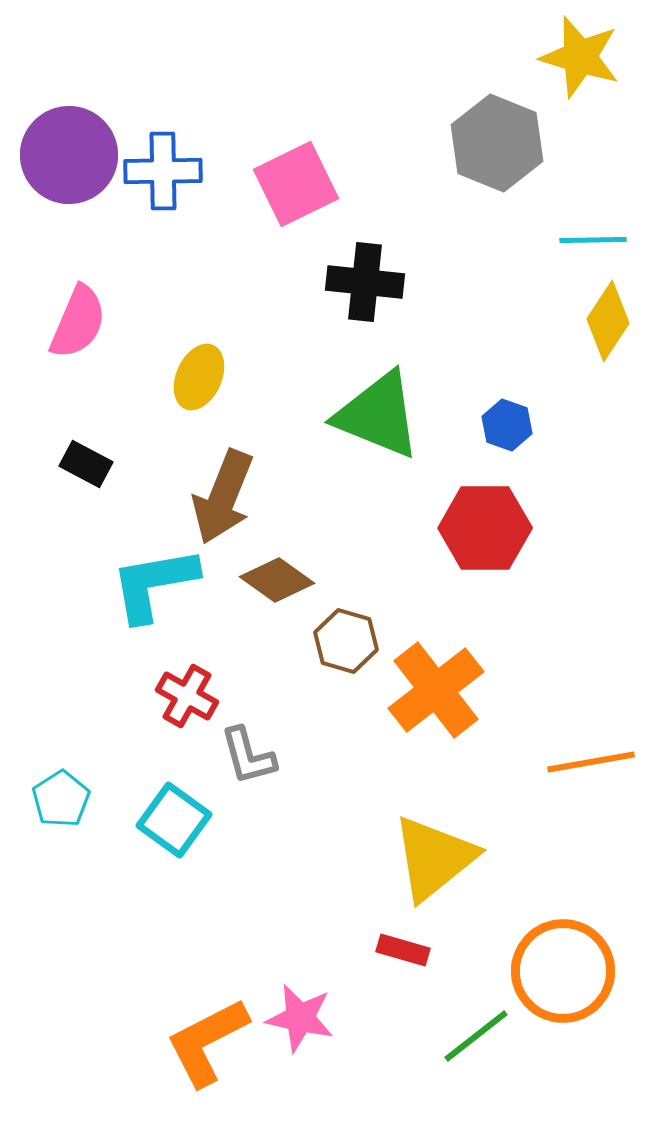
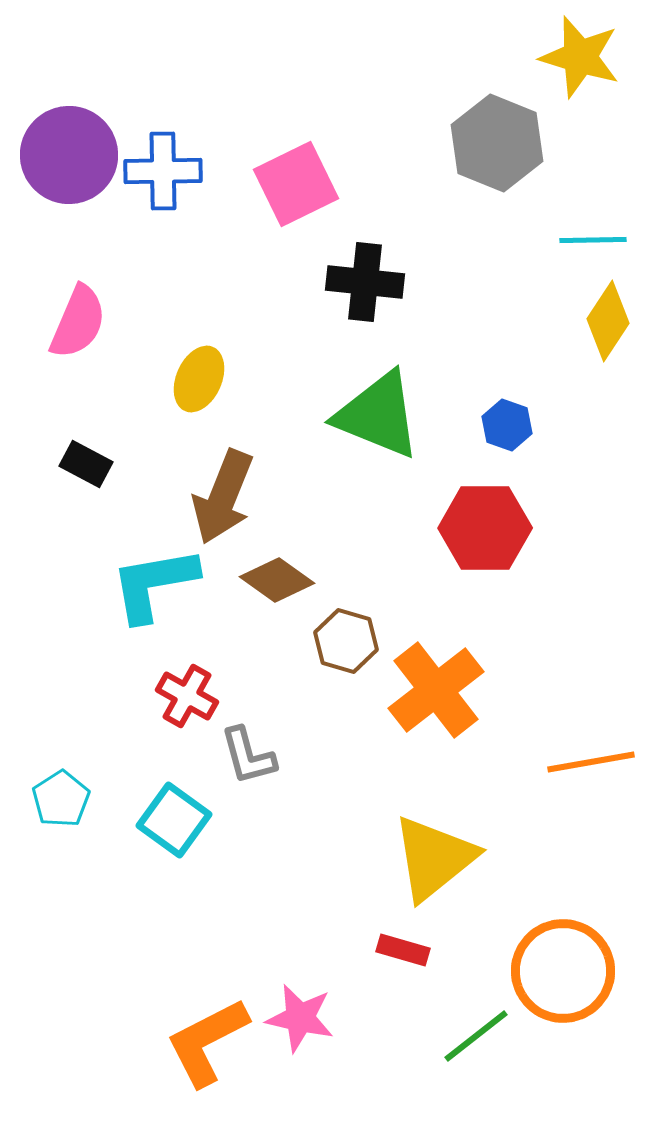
yellow ellipse: moved 2 px down
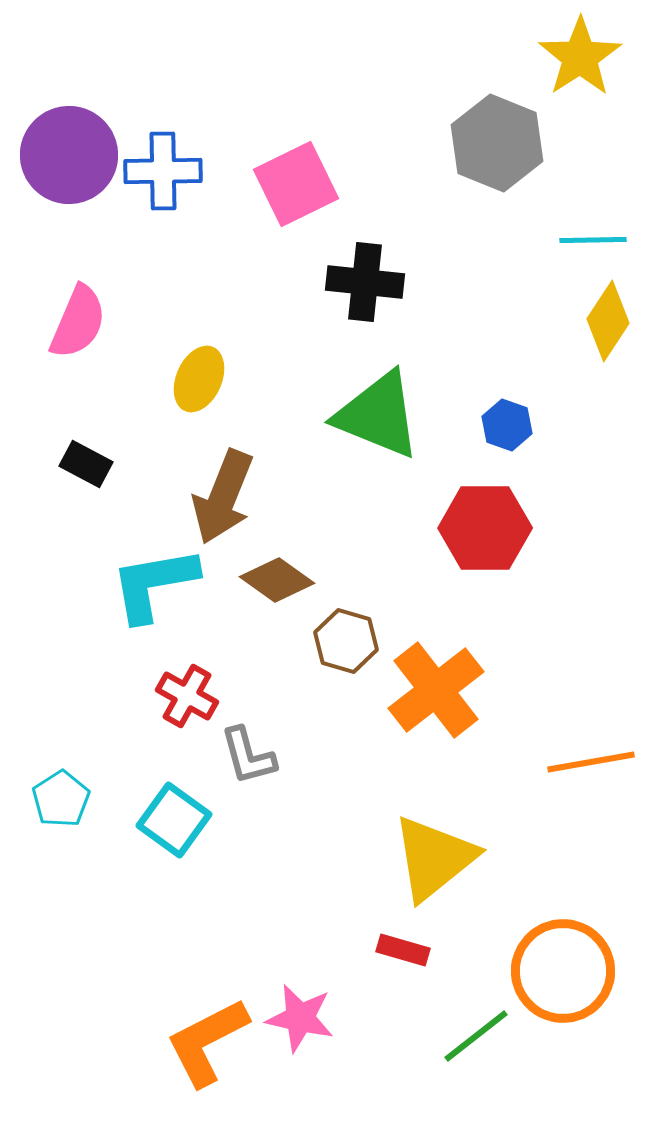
yellow star: rotated 22 degrees clockwise
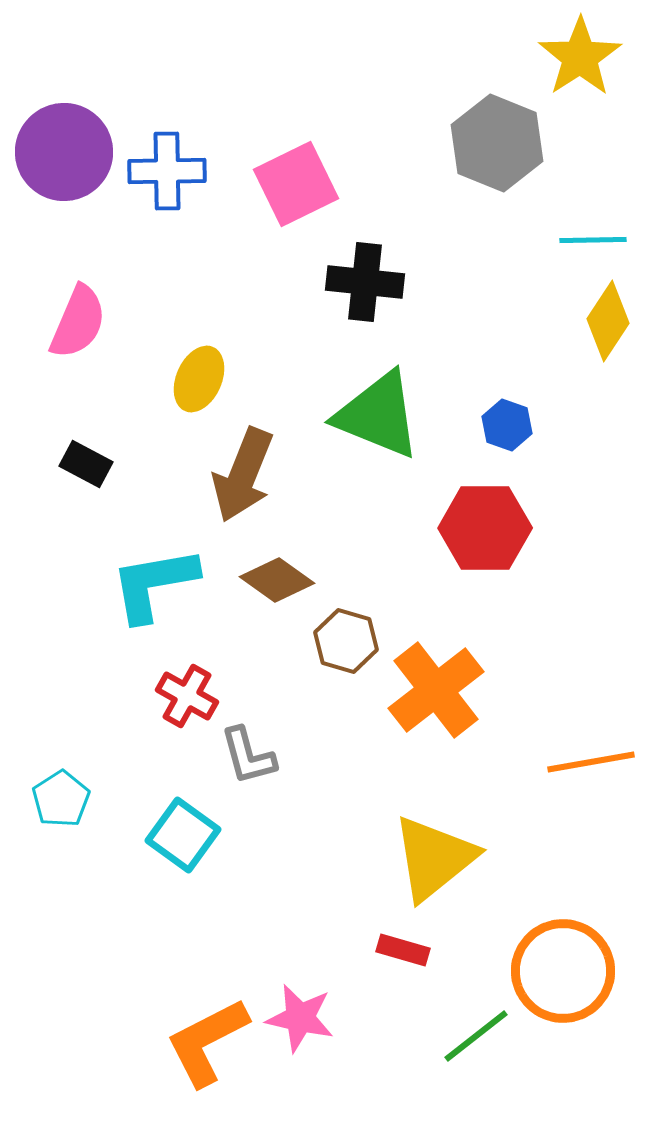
purple circle: moved 5 px left, 3 px up
blue cross: moved 4 px right
brown arrow: moved 20 px right, 22 px up
cyan square: moved 9 px right, 15 px down
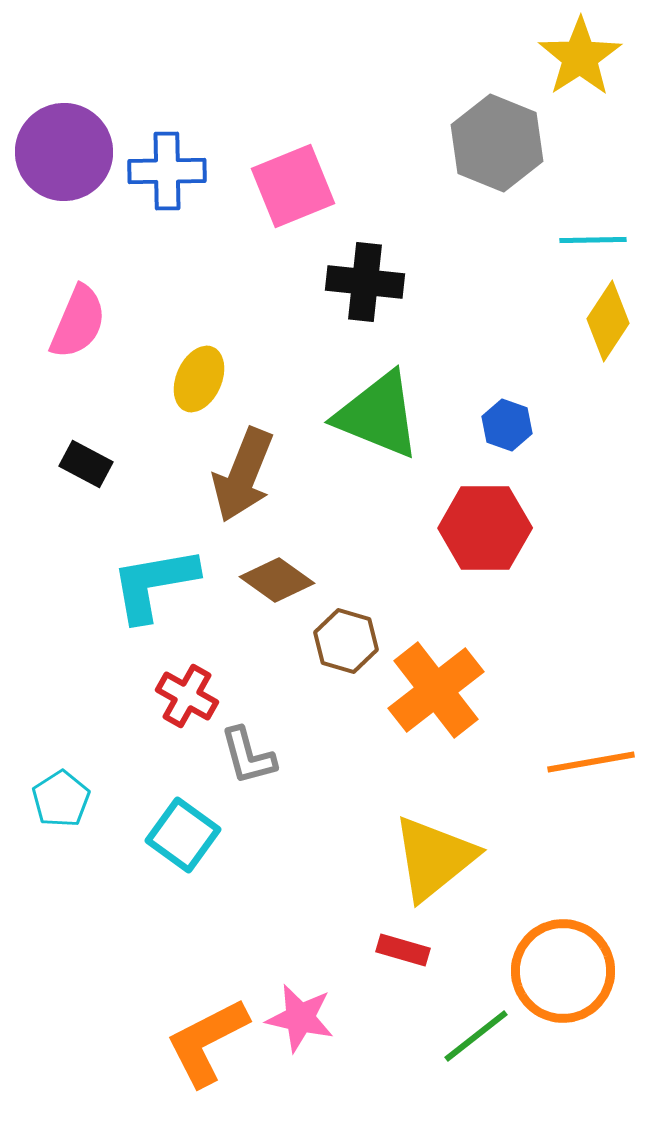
pink square: moved 3 px left, 2 px down; rotated 4 degrees clockwise
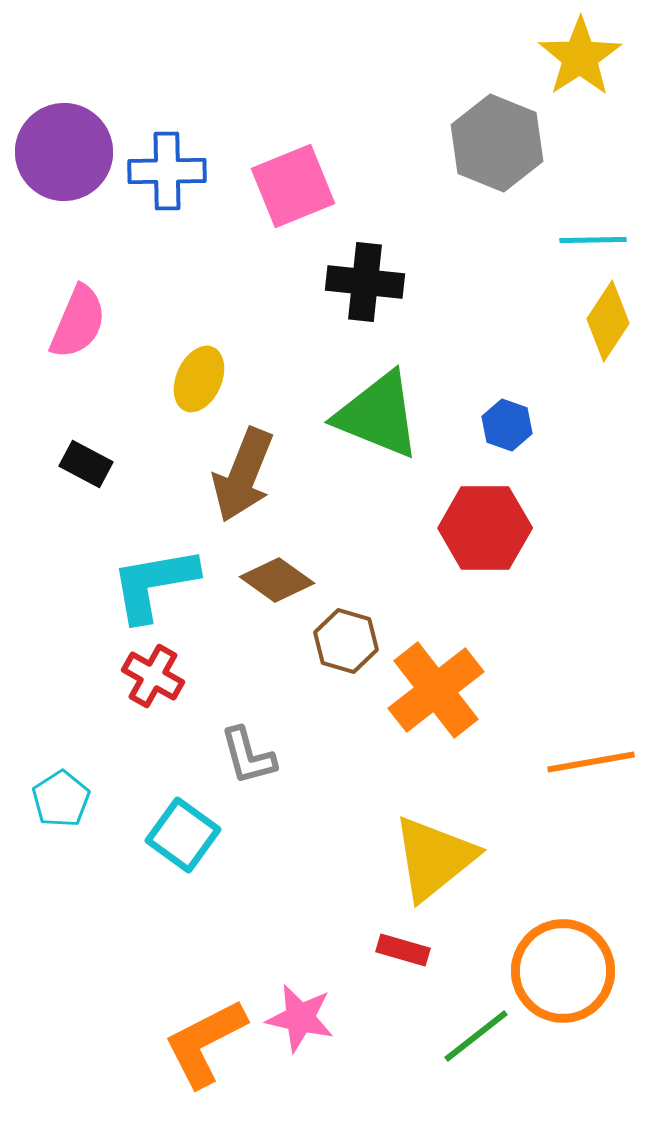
red cross: moved 34 px left, 20 px up
orange L-shape: moved 2 px left, 1 px down
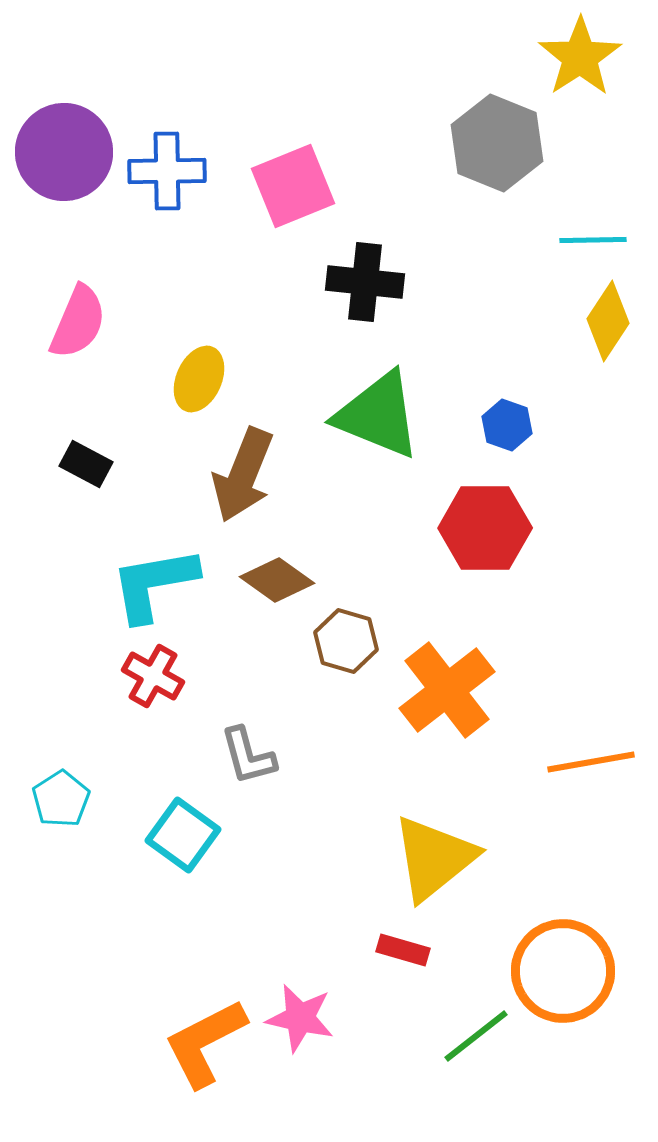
orange cross: moved 11 px right
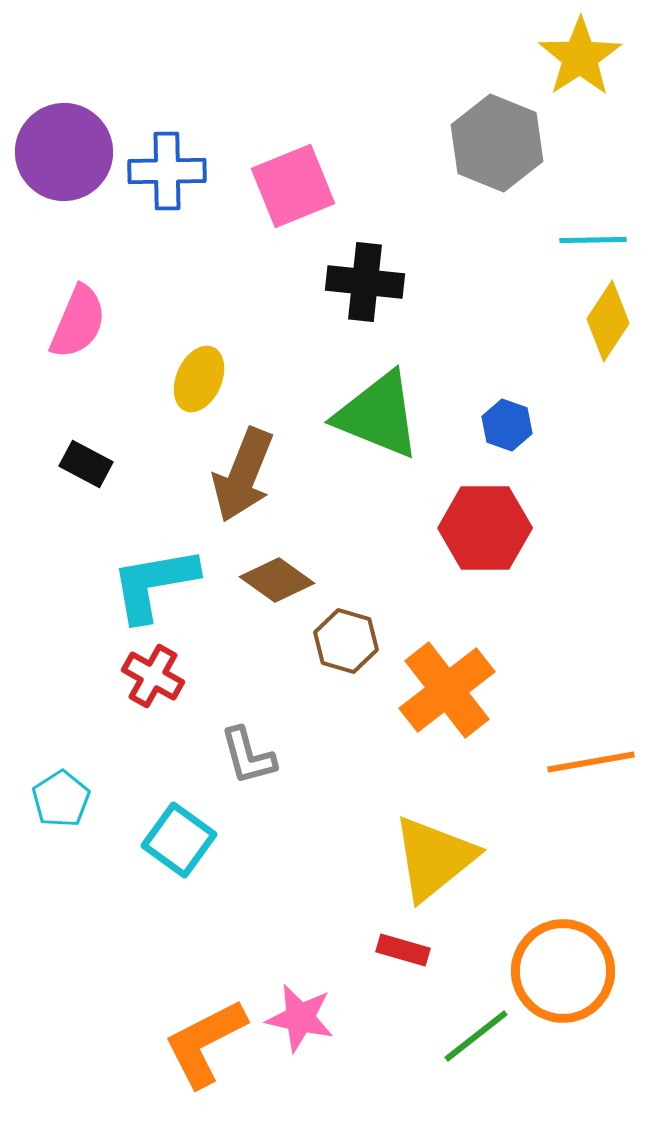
cyan square: moved 4 px left, 5 px down
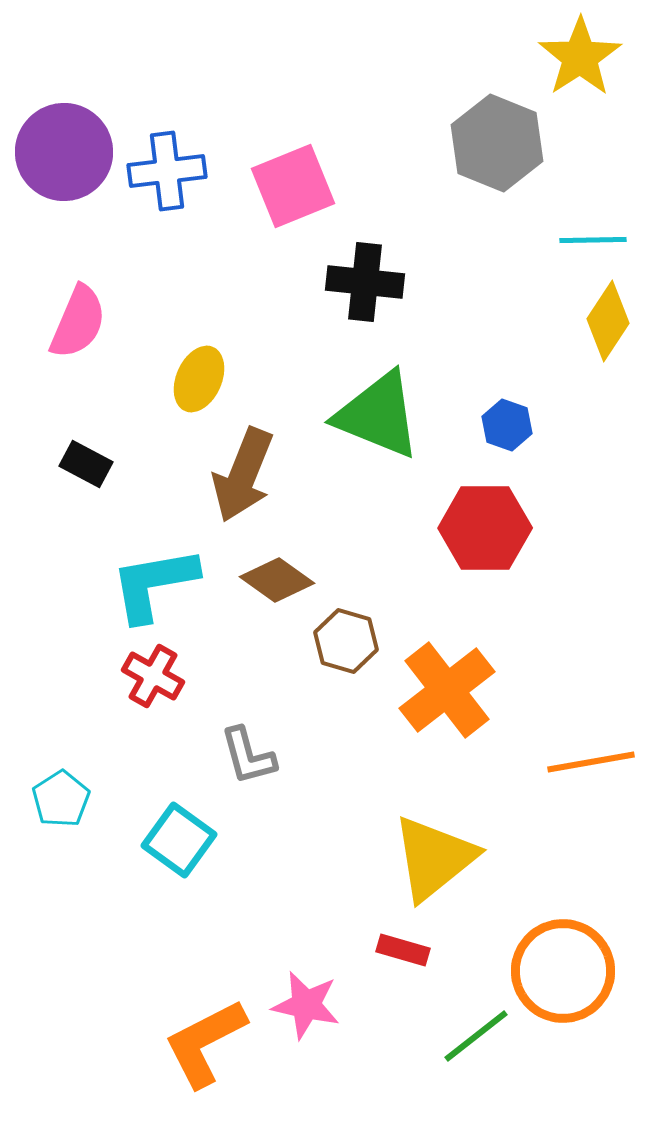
blue cross: rotated 6 degrees counterclockwise
pink star: moved 6 px right, 13 px up
